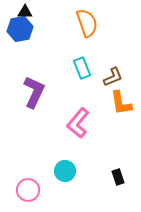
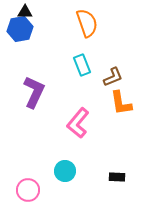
cyan rectangle: moved 3 px up
black rectangle: moved 1 px left; rotated 70 degrees counterclockwise
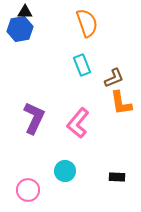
brown L-shape: moved 1 px right, 1 px down
purple L-shape: moved 26 px down
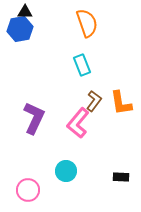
brown L-shape: moved 20 px left, 23 px down; rotated 30 degrees counterclockwise
cyan circle: moved 1 px right
black rectangle: moved 4 px right
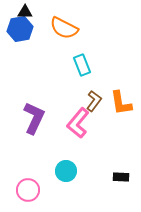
orange semicircle: moved 23 px left, 5 px down; rotated 136 degrees clockwise
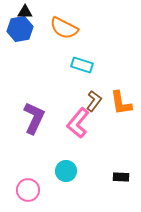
cyan rectangle: rotated 50 degrees counterclockwise
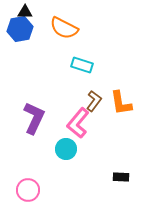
cyan circle: moved 22 px up
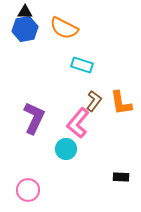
blue hexagon: moved 5 px right
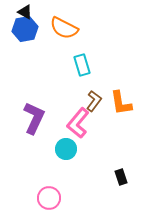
black triangle: rotated 28 degrees clockwise
cyan rectangle: rotated 55 degrees clockwise
black rectangle: rotated 70 degrees clockwise
pink circle: moved 21 px right, 8 px down
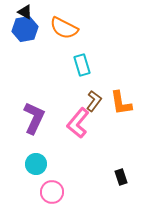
cyan circle: moved 30 px left, 15 px down
pink circle: moved 3 px right, 6 px up
